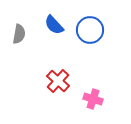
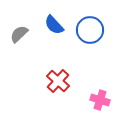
gray semicircle: rotated 144 degrees counterclockwise
pink cross: moved 7 px right, 1 px down
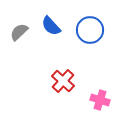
blue semicircle: moved 3 px left, 1 px down
gray semicircle: moved 2 px up
red cross: moved 5 px right
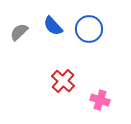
blue semicircle: moved 2 px right
blue circle: moved 1 px left, 1 px up
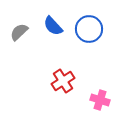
red cross: rotated 15 degrees clockwise
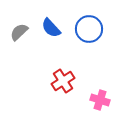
blue semicircle: moved 2 px left, 2 px down
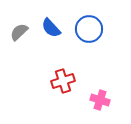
red cross: rotated 15 degrees clockwise
